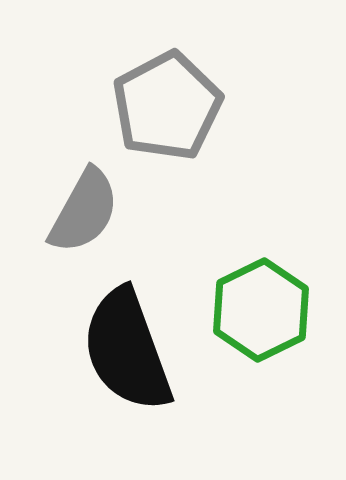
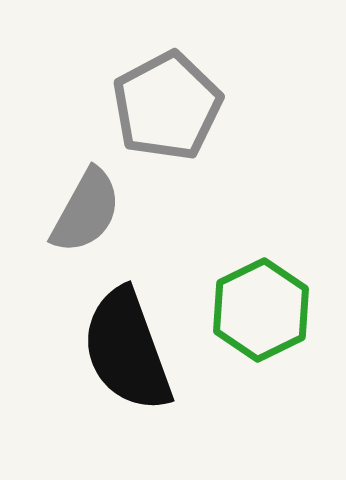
gray semicircle: moved 2 px right
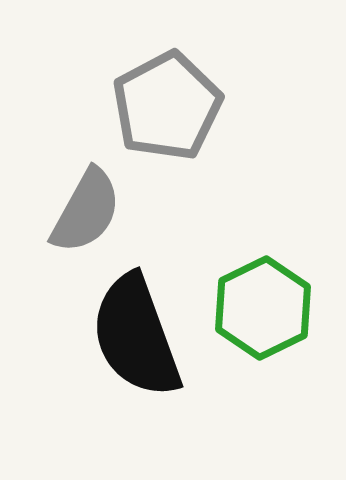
green hexagon: moved 2 px right, 2 px up
black semicircle: moved 9 px right, 14 px up
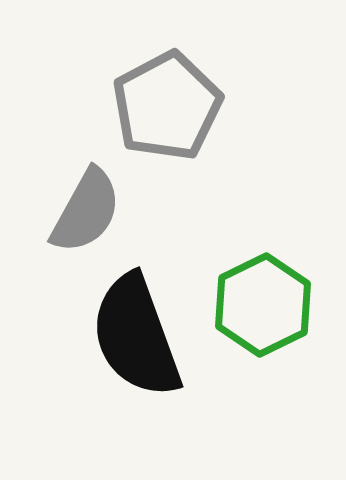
green hexagon: moved 3 px up
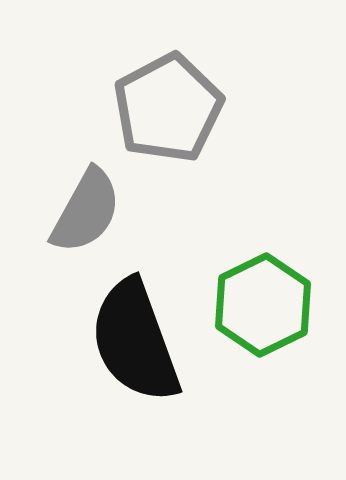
gray pentagon: moved 1 px right, 2 px down
black semicircle: moved 1 px left, 5 px down
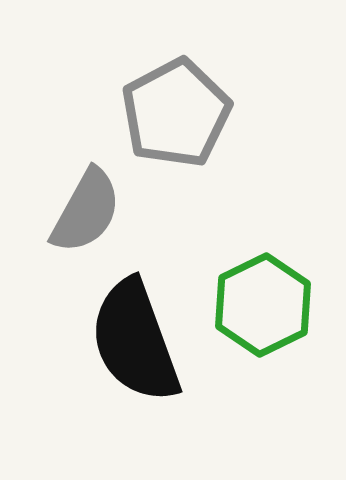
gray pentagon: moved 8 px right, 5 px down
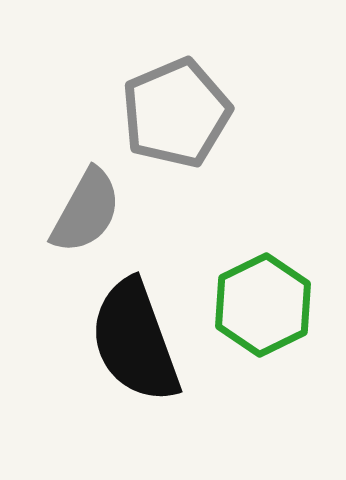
gray pentagon: rotated 5 degrees clockwise
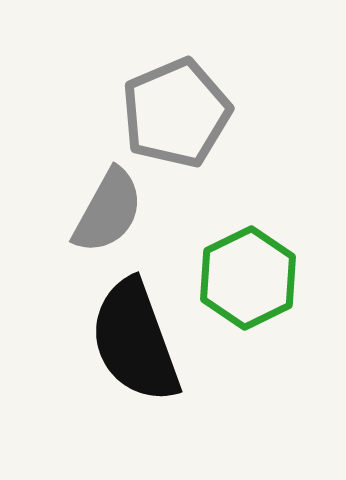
gray semicircle: moved 22 px right
green hexagon: moved 15 px left, 27 px up
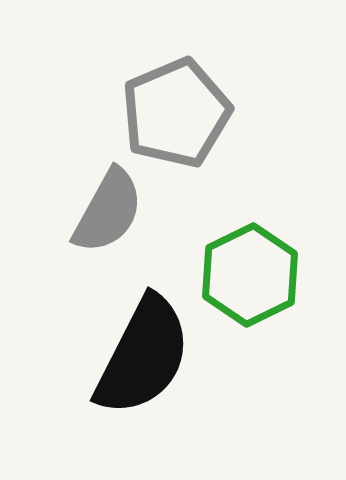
green hexagon: moved 2 px right, 3 px up
black semicircle: moved 8 px right, 15 px down; rotated 133 degrees counterclockwise
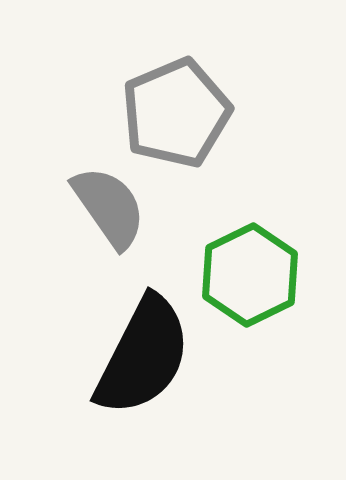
gray semicircle: moved 1 px right, 4 px up; rotated 64 degrees counterclockwise
